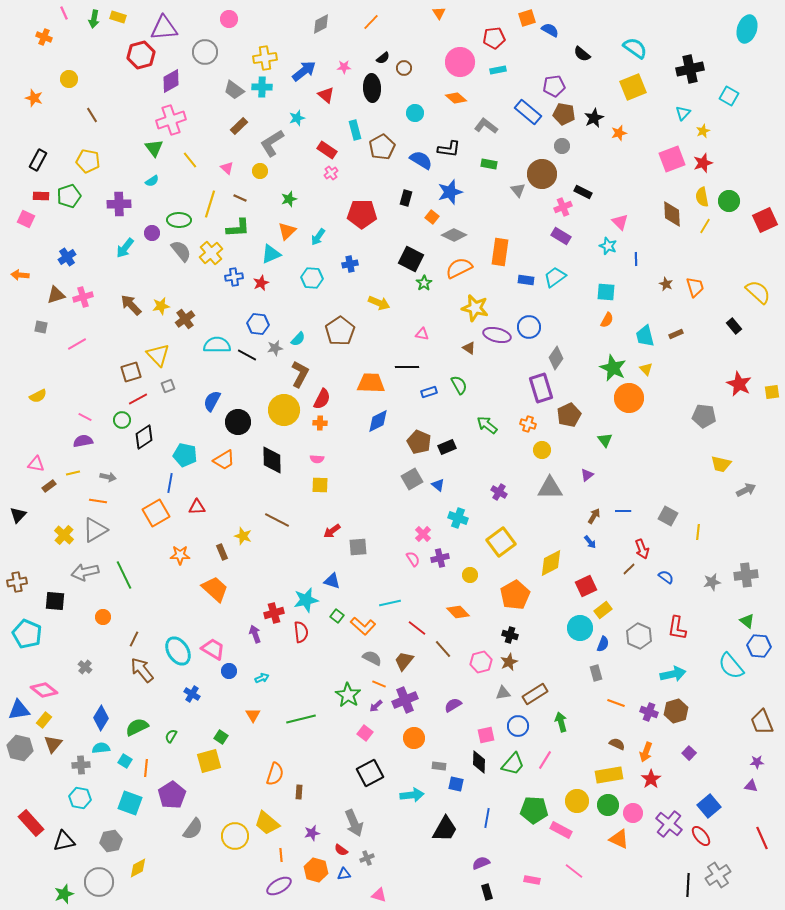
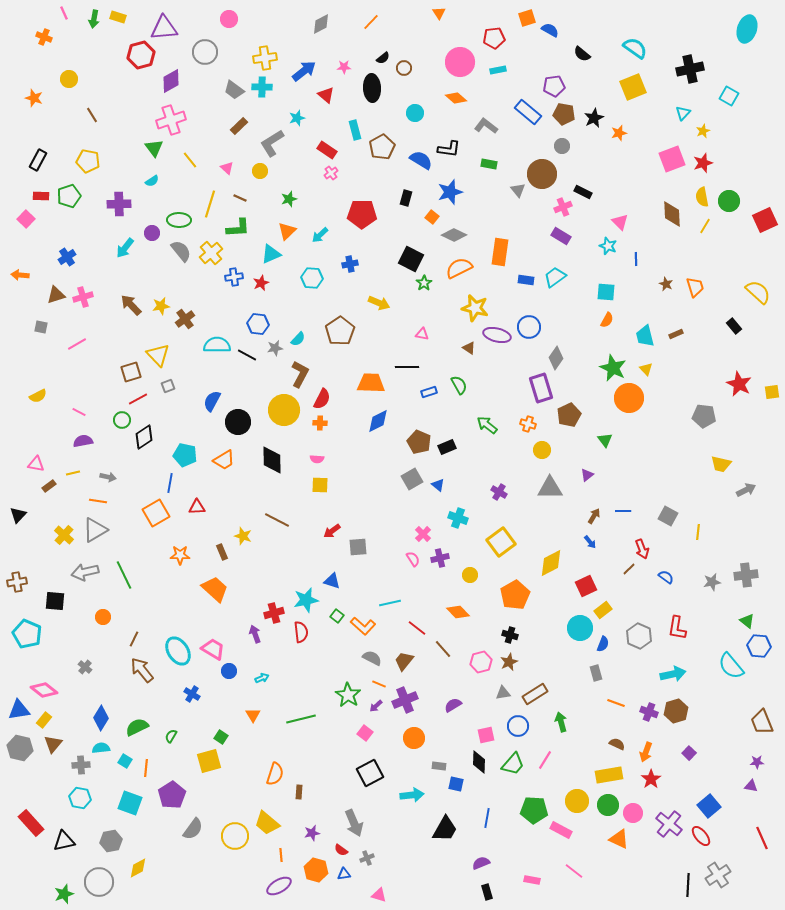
pink square at (26, 219): rotated 18 degrees clockwise
cyan arrow at (318, 237): moved 2 px right, 2 px up; rotated 12 degrees clockwise
pink line at (85, 417): moved 6 px left, 5 px up
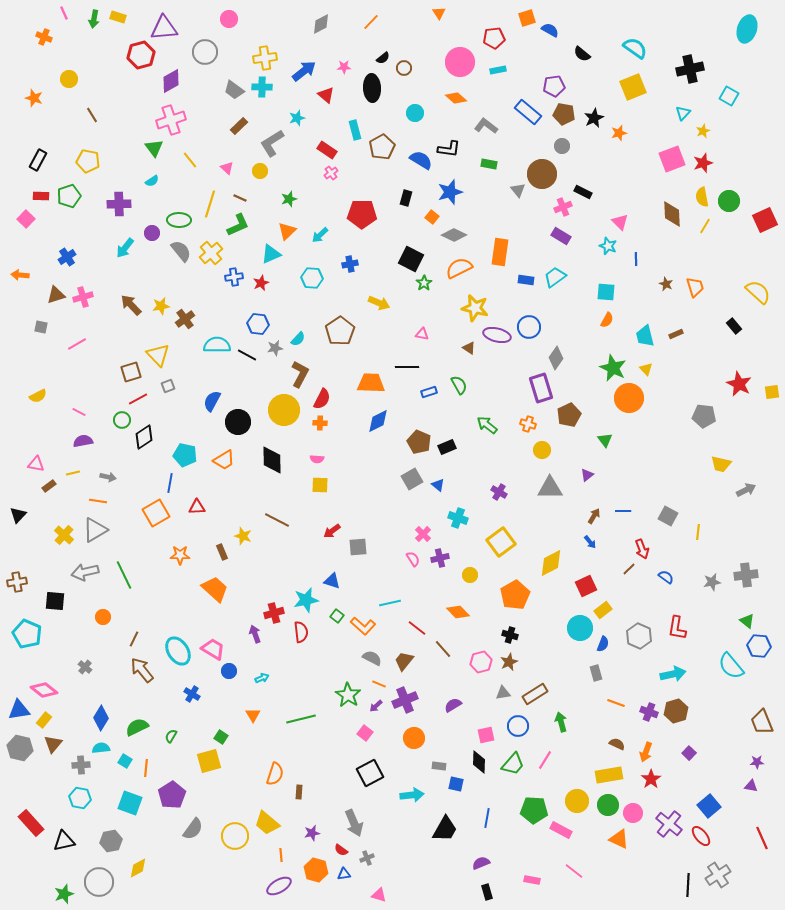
green L-shape at (238, 228): moved 3 px up; rotated 20 degrees counterclockwise
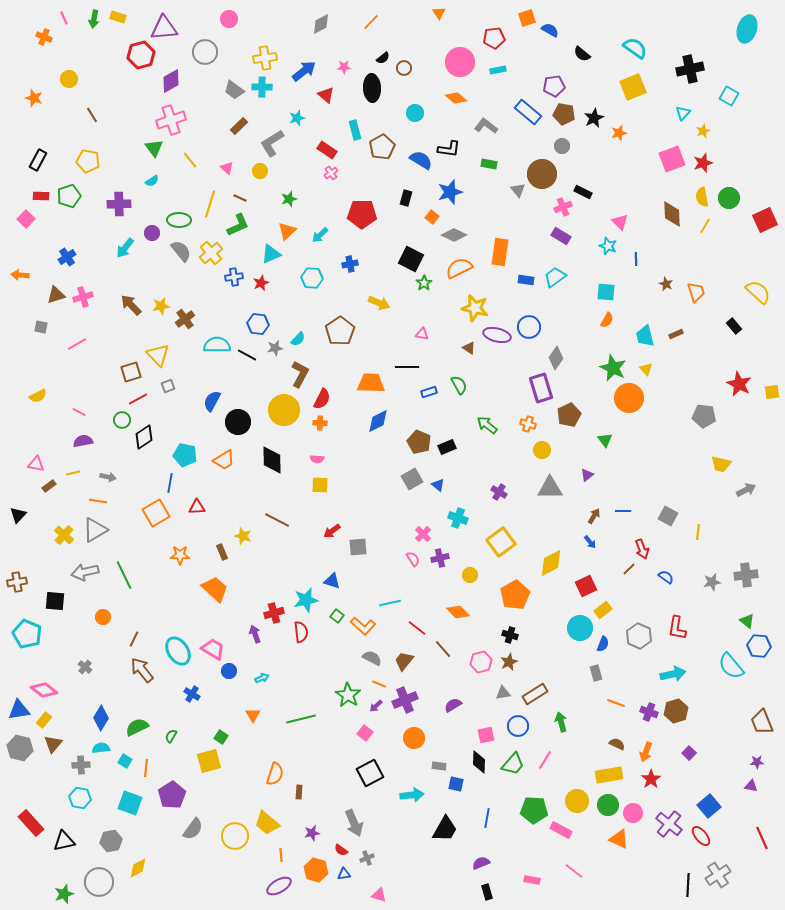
pink line at (64, 13): moved 5 px down
green circle at (729, 201): moved 3 px up
orange trapezoid at (695, 287): moved 1 px right, 5 px down
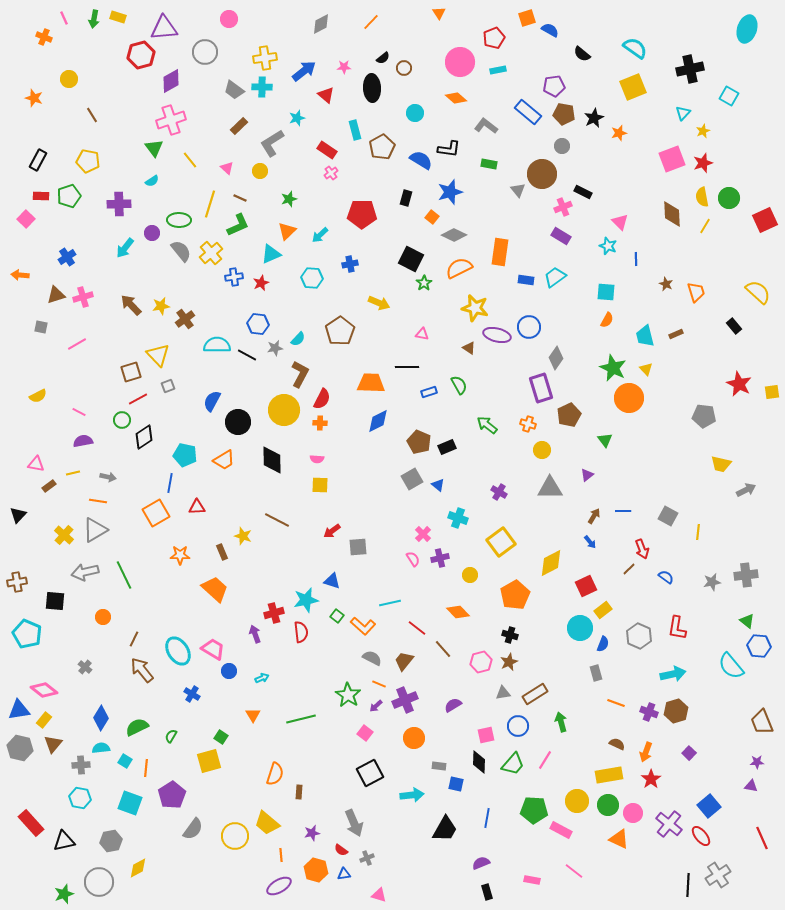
red pentagon at (494, 38): rotated 15 degrees counterclockwise
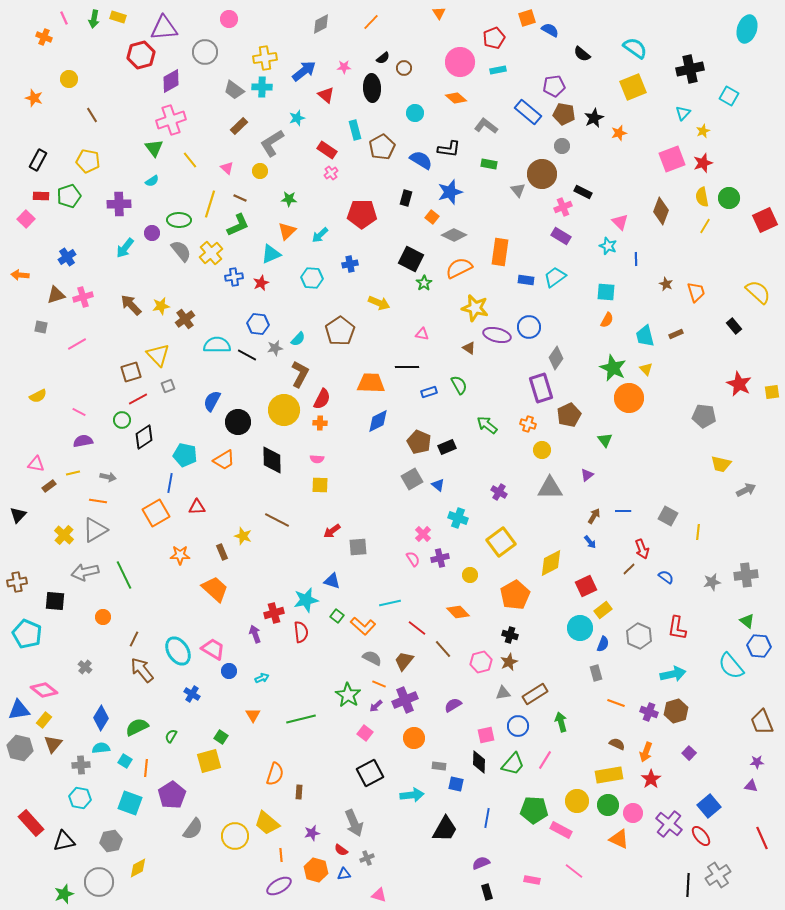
green star at (289, 199): rotated 21 degrees clockwise
brown diamond at (672, 214): moved 11 px left, 3 px up; rotated 24 degrees clockwise
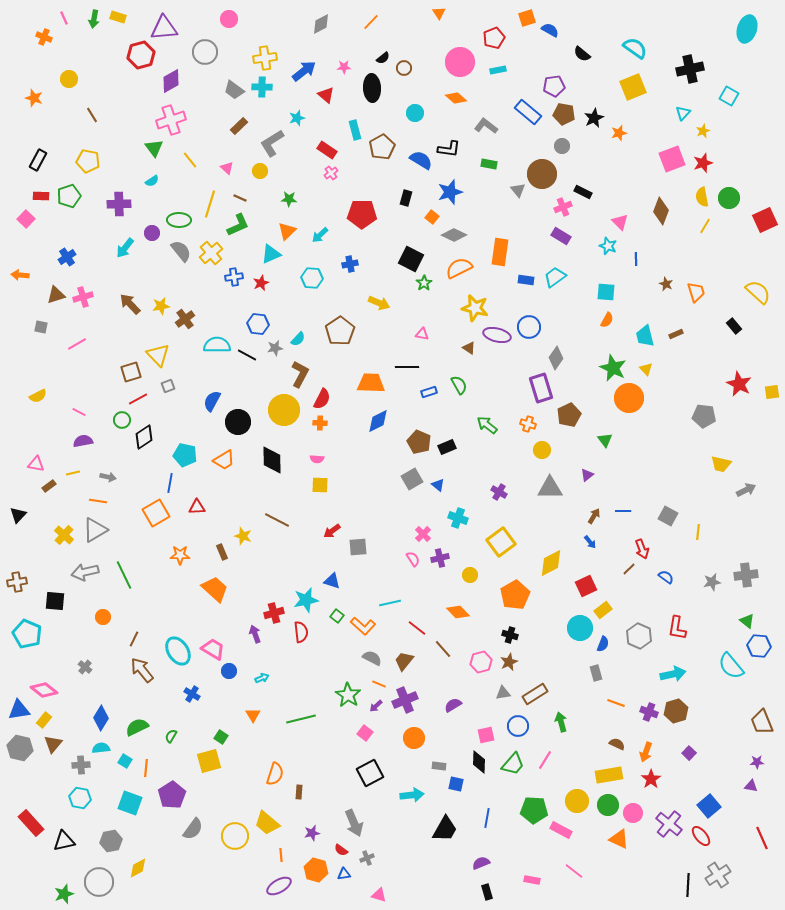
brown arrow at (131, 305): moved 1 px left, 1 px up
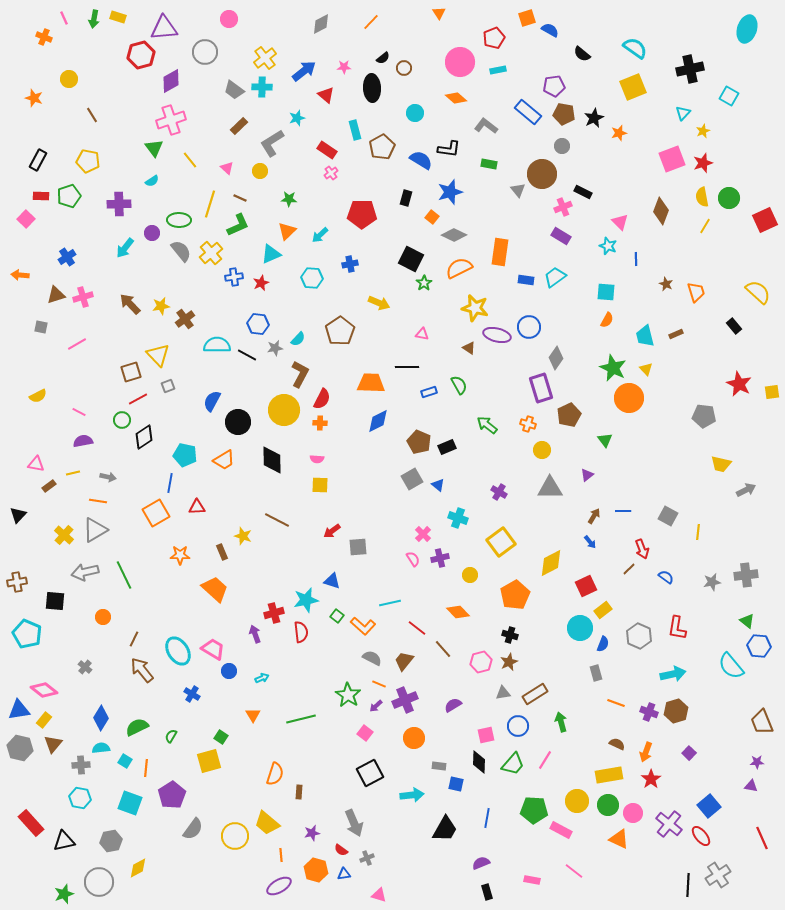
yellow cross at (265, 58): rotated 30 degrees counterclockwise
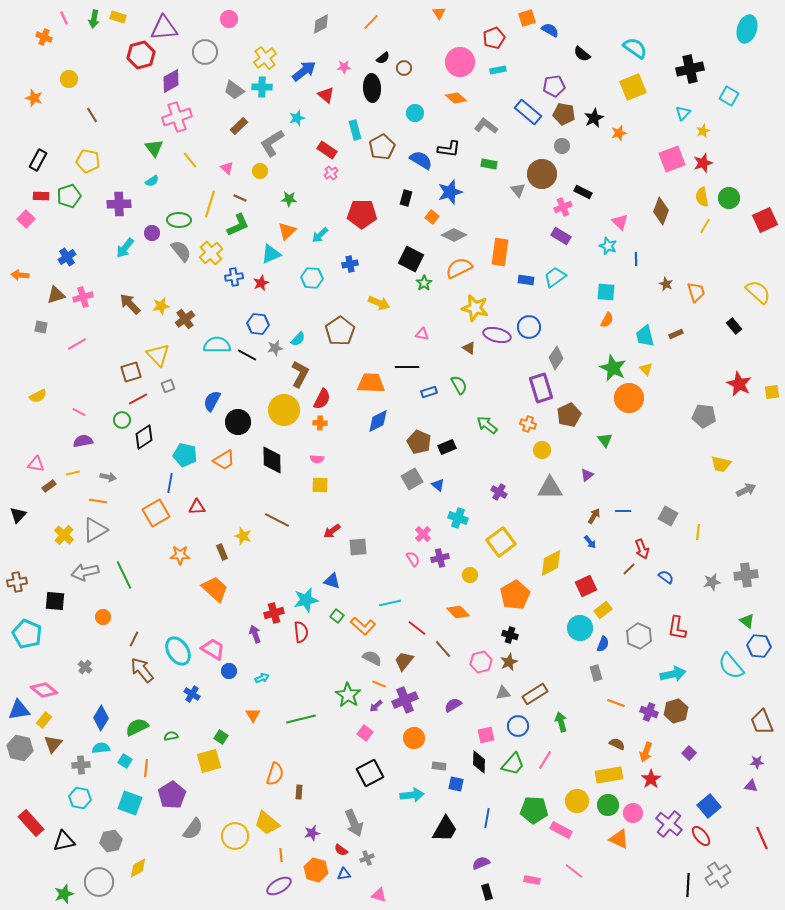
pink cross at (171, 120): moved 6 px right, 3 px up
green semicircle at (171, 736): rotated 48 degrees clockwise
